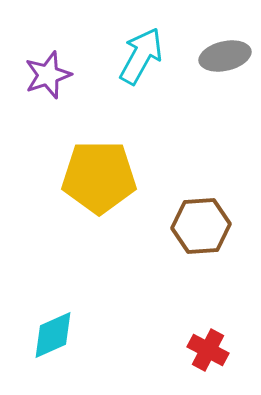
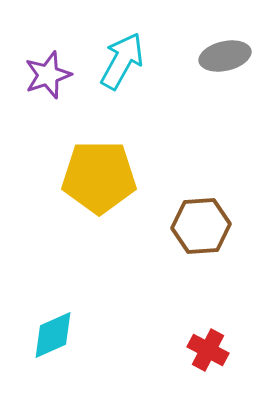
cyan arrow: moved 19 px left, 5 px down
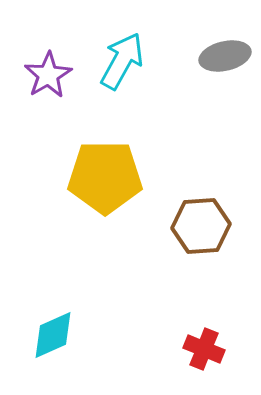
purple star: rotated 12 degrees counterclockwise
yellow pentagon: moved 6 px right
red cross: moved 4 px left, 1 px up; rotated 6 degrees counterclockwise
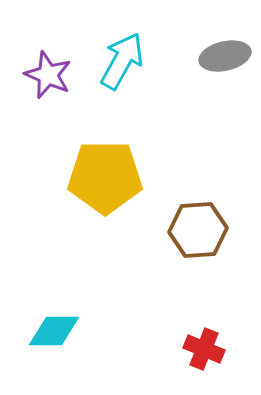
purple star: rotated 18 degrees counterclockwise
brown hexagon: moved 3 px left, 4 px down
cyan diamond: moved 1 px right, 4 px up; rotated 24 degrees clockwise
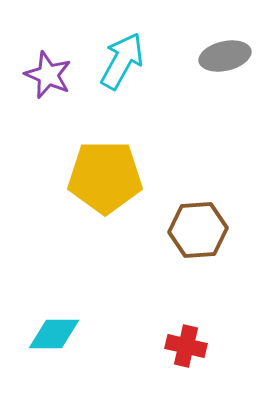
cyan diamond: moved 3 px down
red cross: moved 18 px left, 3 px up; rotated 9 degrees counterclockwise
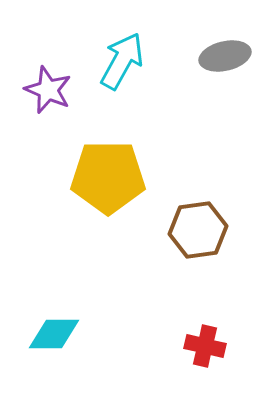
purple star: moved 15 px down
yellow pentagon: moved 3 px right
brown hexagon: rotated 4 degrees counterclockwise
red cross: moved 19 px right
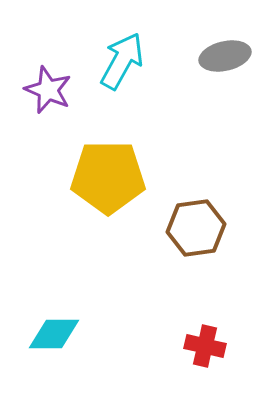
brown hexagon: moved 2 px left, 2 px up
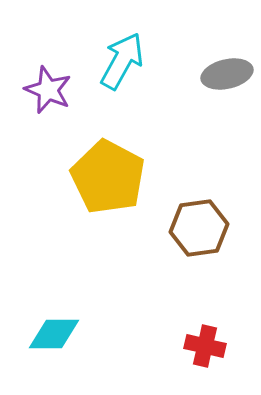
gray ellipse: moved 2 px right, 18 px down
yellow pentagon: rotated 28 degrees clockwise
brown hexagon: moved 3 px right
